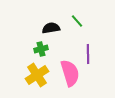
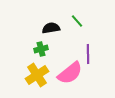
pink semicircle: rotated 68 degrees clockwise
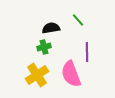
green line: moved 1 px right, 1 px up
green cross: moved 3 px right, 2 px up
purple line: moved 1 px left, 2 px up
pink semicircle: moved 1 px right, 1 px down; rotated 108 degrees clockwise
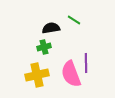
green line: moved 4 px left; rotated 16 degrees counterclockwise
purple line: moved 1 px left, 11 px down
yellow cross: rotated 20 degrees clockwise
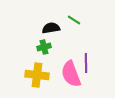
yellow cross: rotated 20 degrees clockwise
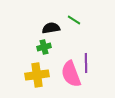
yellow cross: rotated 15 degrees counterclockwise
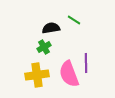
green cross: rotated 16 degrees counterclockwise
pink semicircle: moved 2 px left
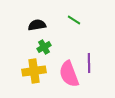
black semicircle: moved 14 px left, 3 px up
purple line: moved 3 px right
yellow cross: moved 3 px left, 4 px up
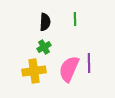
green line: moved 1 px right, 1 px up; rotated 56 degrees clockwise
black semicircle: moved 8 px right, 3 px up; rotated 102 degrees clockwise
pink semicircle: moved 5 px up; rotated 44 degrees clockwise
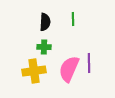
green line: moved 2 px left
green cross: rotated 32 degrees clockwise
